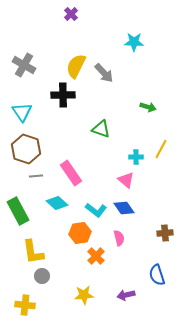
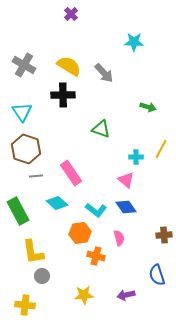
yellow semicircle: moved 7 px left; rotated 95 degrees clockwise
blue diamond: moved 2 px right, 1 px up
brown cross: moved 1 px left, 2 px down
orange cross: rotated 30 degrees counterclockwise
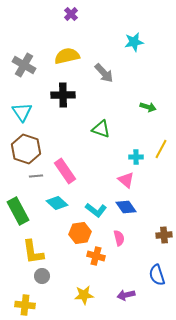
cyan star: rotated 12 degrees counterclockwise
yellow semicircle: moved 2 px left, 10 px up; rotated 45 degrees counterclockwise
pink rectangle: moved 6 px left, 2 px up
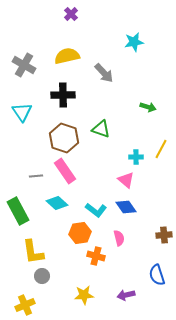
brown hexagon: moved 38 px right, 11 px up
yellow cross: rotated 30 degrees counterclockwise
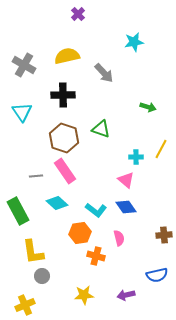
purple cross: moved 7 px right
blue semicircle: rotated 85 degrees counterclockwise
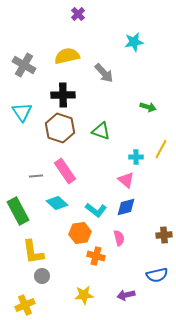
green triangle: moved 2 px down
brown hexagon: moved 4 px left, 10 px up
blue diamond: rotated 70 degrees counterclockwise
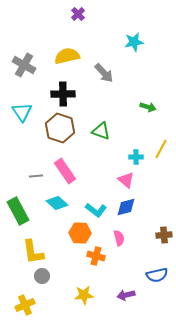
black cross: moved 1 px up
orange hexagon: rotated 10 degrees clockwise
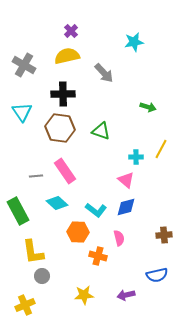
purple cross: moved 7 px left, 17 px down
brown hexagon: rotated 12 degrees counterclockwise
orange hexagon: moved 2 px left, 1 px up
orange cross: moved 2 px right
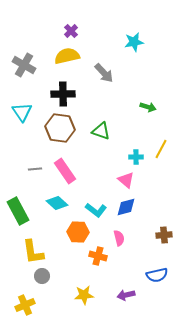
gray line: moved 1 px left, 7 px up
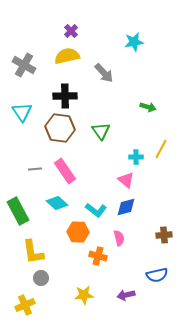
black cross: moved 2 px right, 2 px down
green triangle: rotated 36 degrees clockwise
gray circle: moved 1 px left, 2 px down
